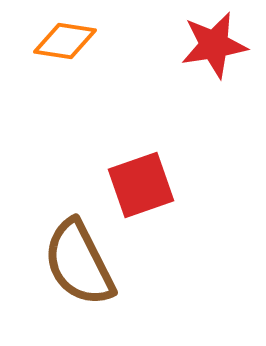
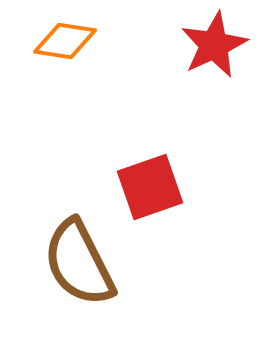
red star: rotated 16 degrees counterclockwise
red square: moved 9 px right, 2 px down
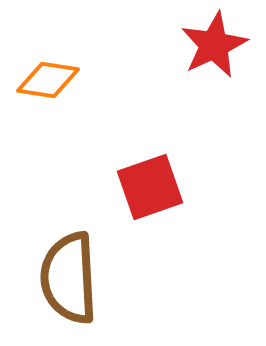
orange diamond: moved 17 px left, 39 px down
brown semicircle: moved 10 px left, 15 px down; rotated 24 degrees clockwise
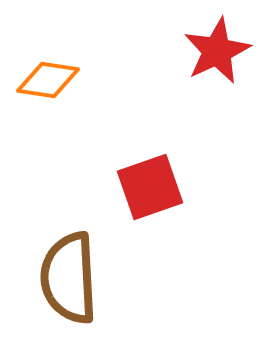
red star: moved 3 px right, 6 px down
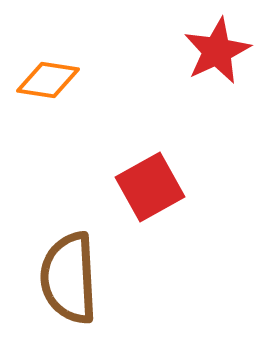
red square: rotated 10 degrees counterclockwise
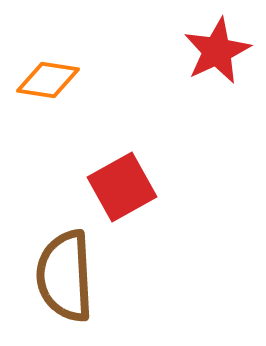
red square: moved 28 px left
brown semicircle: moved 4 px left, 2 px up
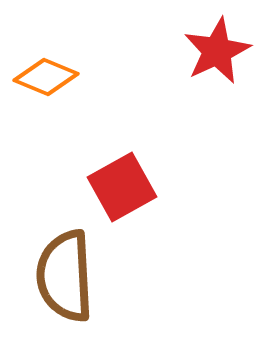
orange diamond: moved 2 px left, 3 px up; rotated 14 degrees clockwise
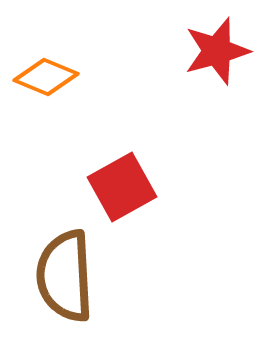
red star: rotated 10 degrees clockwise
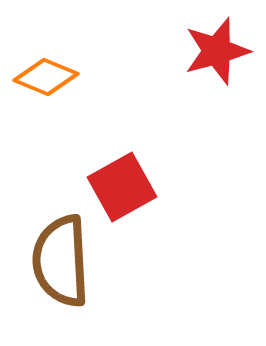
brown semicircle: moved 4 px left, 15 px up
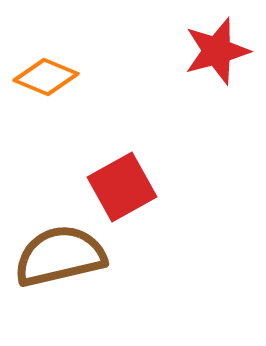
brown semicircle: moved 1 px left, 5 px up; rotated 80 degrees clockwise
